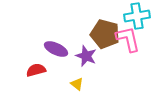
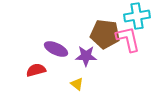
brown pentagon: rotated 8 degrees counterclockwise
purple star: rotated 20 degrees counterclockwise
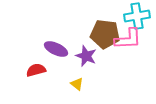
pink L-shape: rotated 100 degrees clockwise
purple star: rotated 20 degrees clockwise
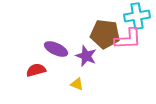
yellow triangle: rotated 16 degrees counterclockwise
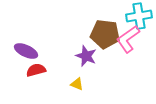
cyan cross: moved 2 px right
pink L-shape: rotated 148 degrees clockwise
purple ellipse: moved 30 px left, 2 px down
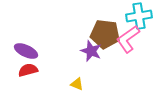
purple star: moved 5 px right, 5 px up
red semicircle: moved 8 px left
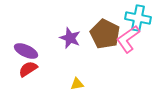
cyan cross: moved 1 px left, 2 px down; rotated 20 degrees clockwise
brown pentagon: rotated 20 degrees clockwise
purple star: moved 21 px left, 13 px up
red semicircle: moved 1 px up; rotated 18 degrees counterclockwise
yellow triangle: rotated 32 degrees counterclockwise
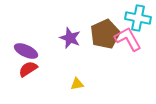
brown pentagon: rotated 20 degrees clockwise
pink L-shape: rotated 96 degrees clockwise
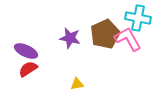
purple star: rotated 10 degrees counterclockwise
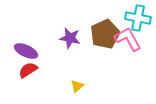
red semicircle: moved 1 px down
yellow triangle: moved 2 px down; rotated 32 degrees counterclockwise
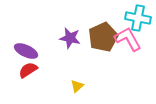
brown pentagon: moved 2 px left, 3 px down
